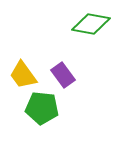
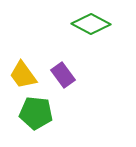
green diamond: rotated 18 degrees clockwise
green pentagon: moved 6 px left, 5 px down
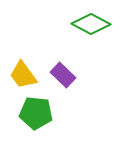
purple rectangle: rotated 10 degrees counterclockwise
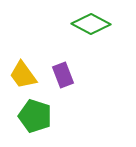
purple rectangle: rotated 25 degrees clockwise
green pentagon: moved 1 px left, 3 px down; rotated 12 degrees clockwise
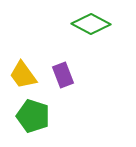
green pentagon: moved 2 px left
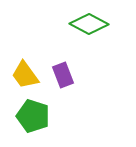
green diamond: moved 2 px left
yellow trapezoid: moved 2 px right
